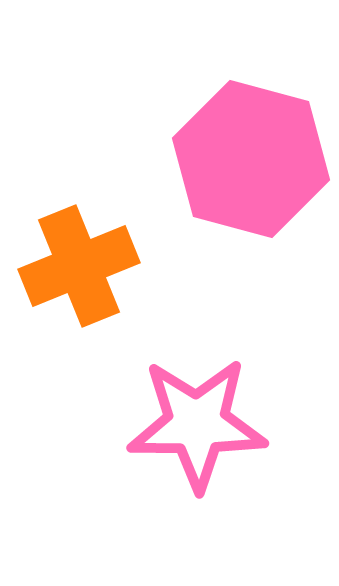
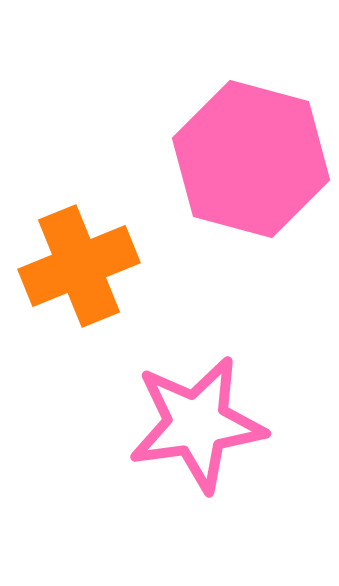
pink star: rotated 8 degrees counterclockwise
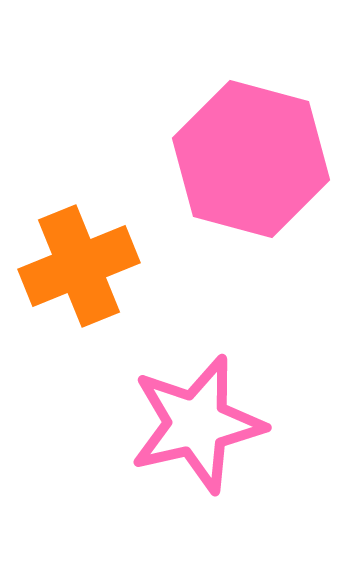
pink star: rotated 5 degrees counterclockwise
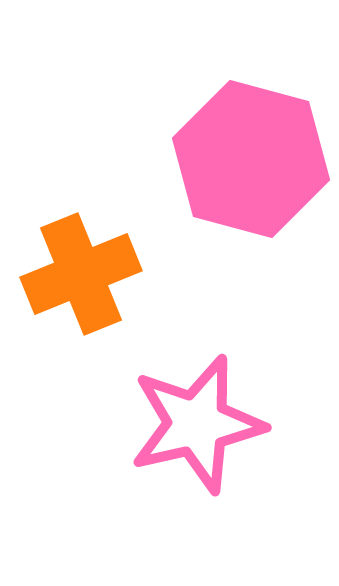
orange cross: moved 2 px right, 8 px down
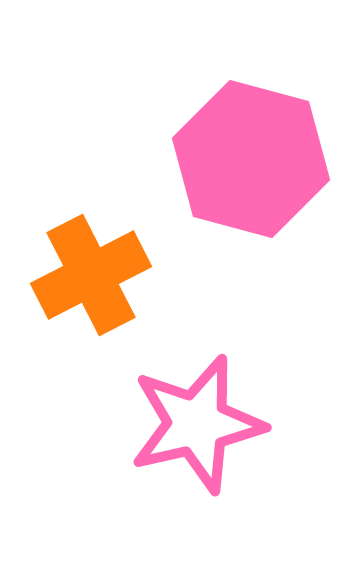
orange cross: moved 10 px right, 1 px down; rotated 5 degrees counterclockwise
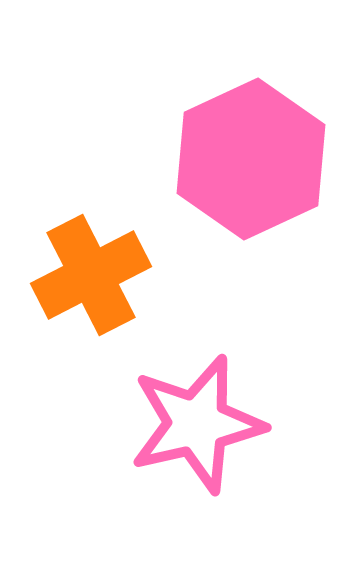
pink hexagon: rotated 20 degrees clockwise
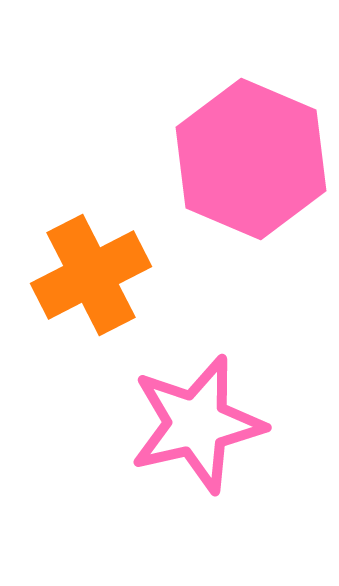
pink hexagon: rotated 12 degrees counterclockwise
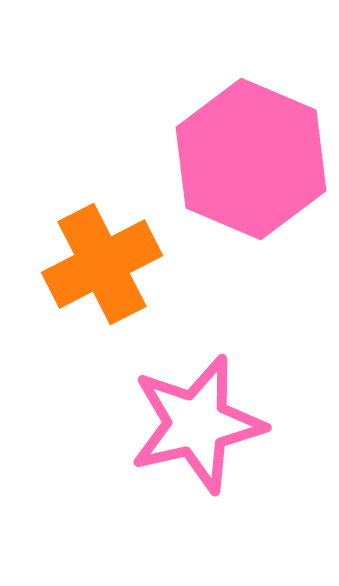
orange cross: moved 11 px right, 11 px up
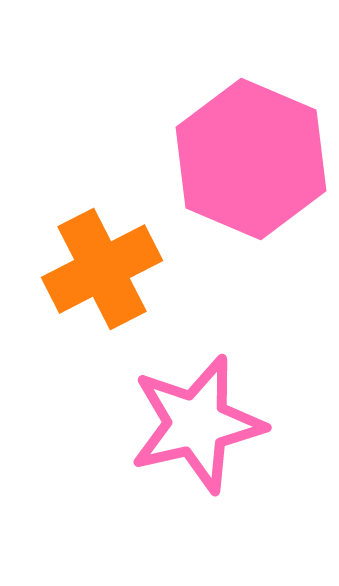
orange cross: moved 5 px down
